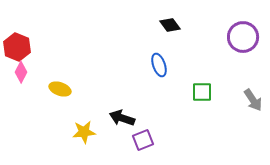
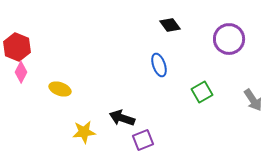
purple circle: moved 14 px left, 2 px down
green square: rotated 30 degrees counterclockwise
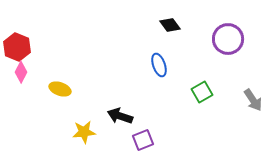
purple circle: moved 1 px left
black arrow: moved 2 px left, 2 px up
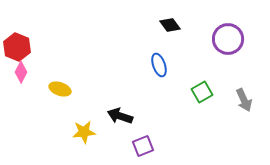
gray arrow: moved 9 px left; rotated 10 degrees clockwise
purple square: moved 6 px down
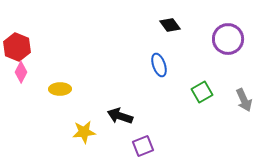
yellow ellipse: rotated 20 degrees counterclockwise
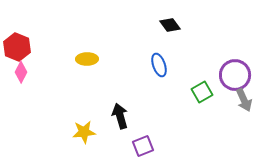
purple circle: moved 7 px right, 36 px down
yellow ellipse: moved 27 px right, 30 px up
black arrow: rotated 55 degrees clockwise
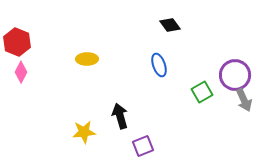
red hexagon: moved 5 px up
